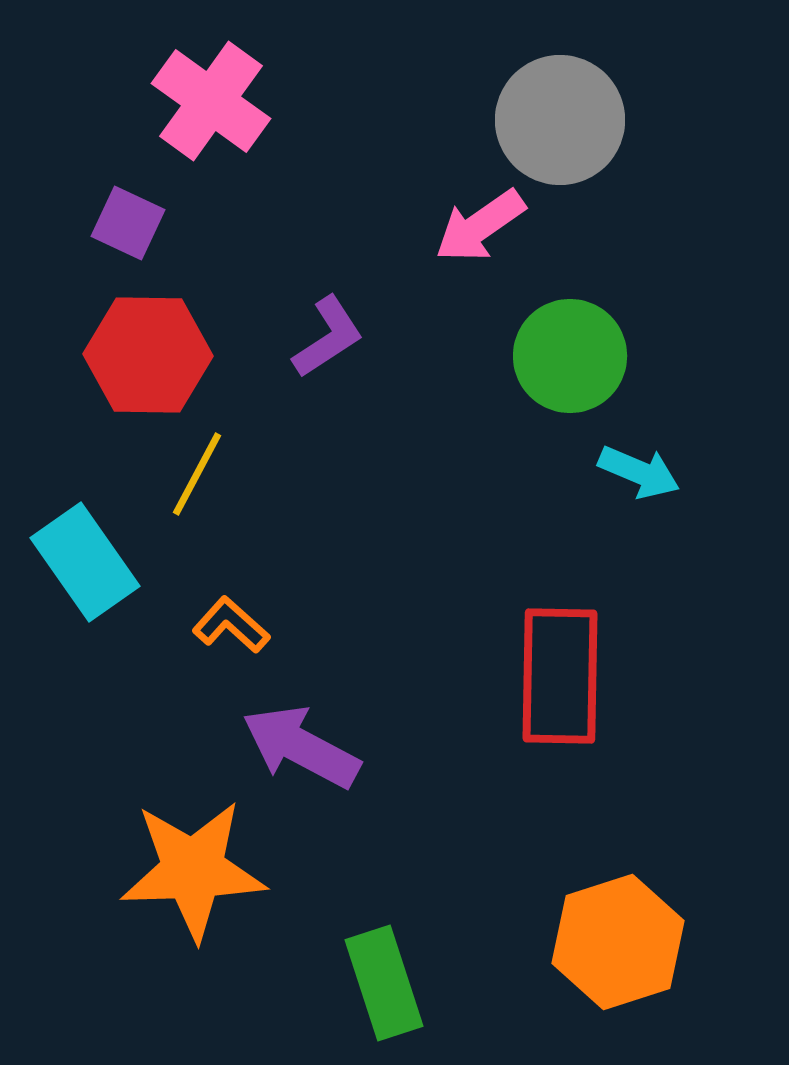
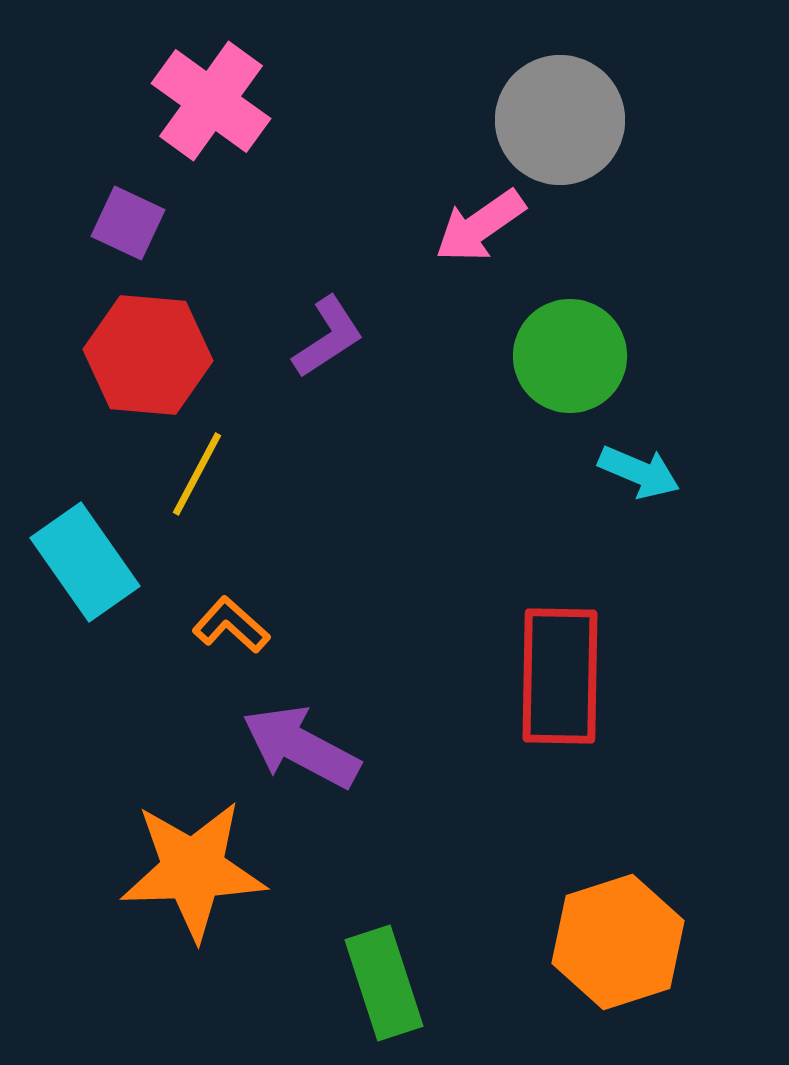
red hexagon: rotated 4 degrees clockwise
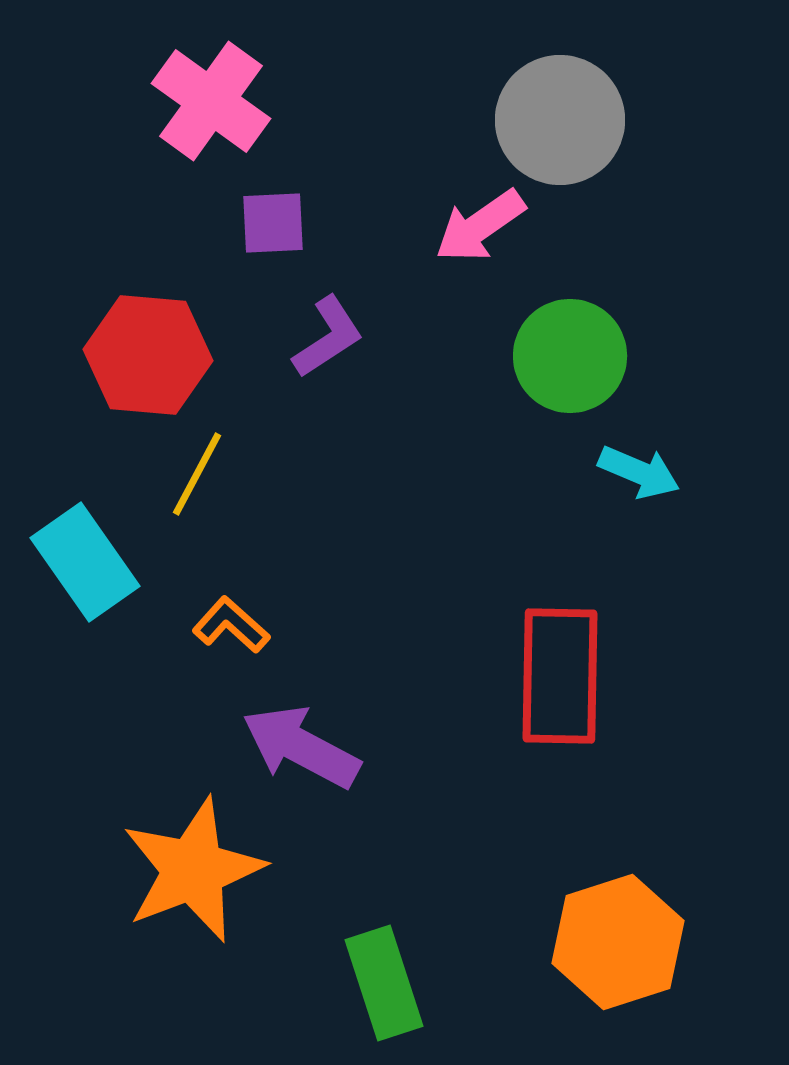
purple square: moved 145 px right; rotated 28 degrees counterclockwise
orange star: rotated 19 degrees counterclockwise
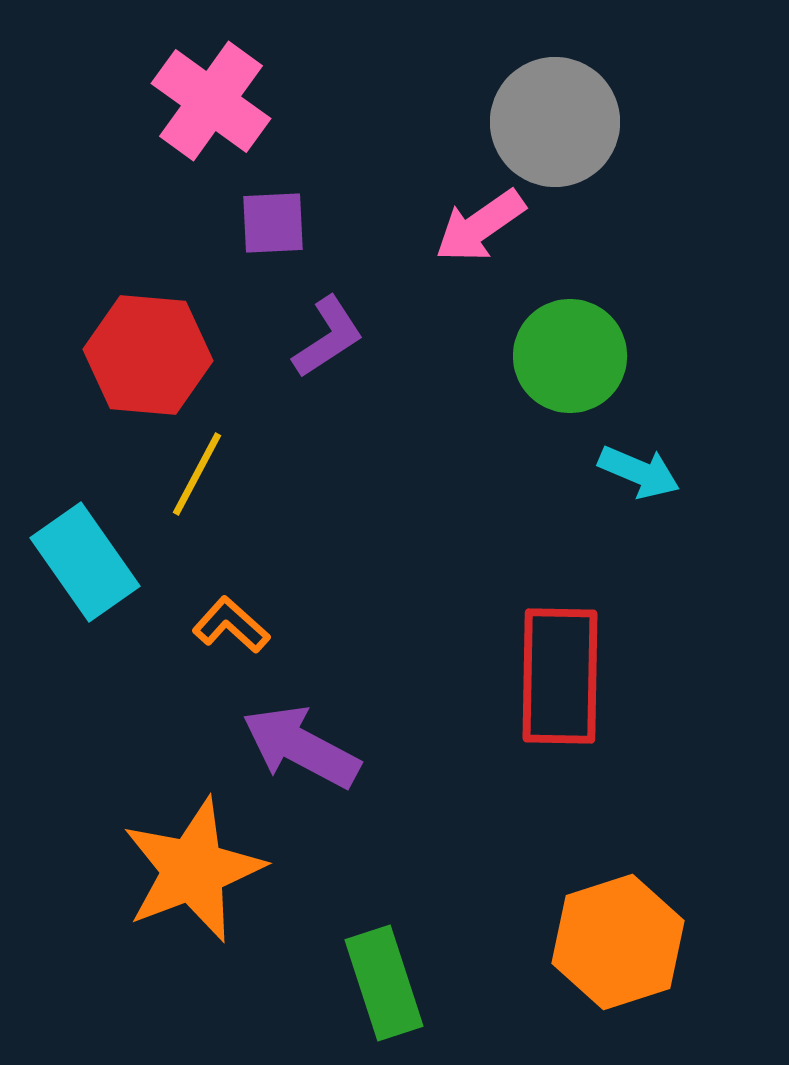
gray circle: moved 5 px left, 2 px down
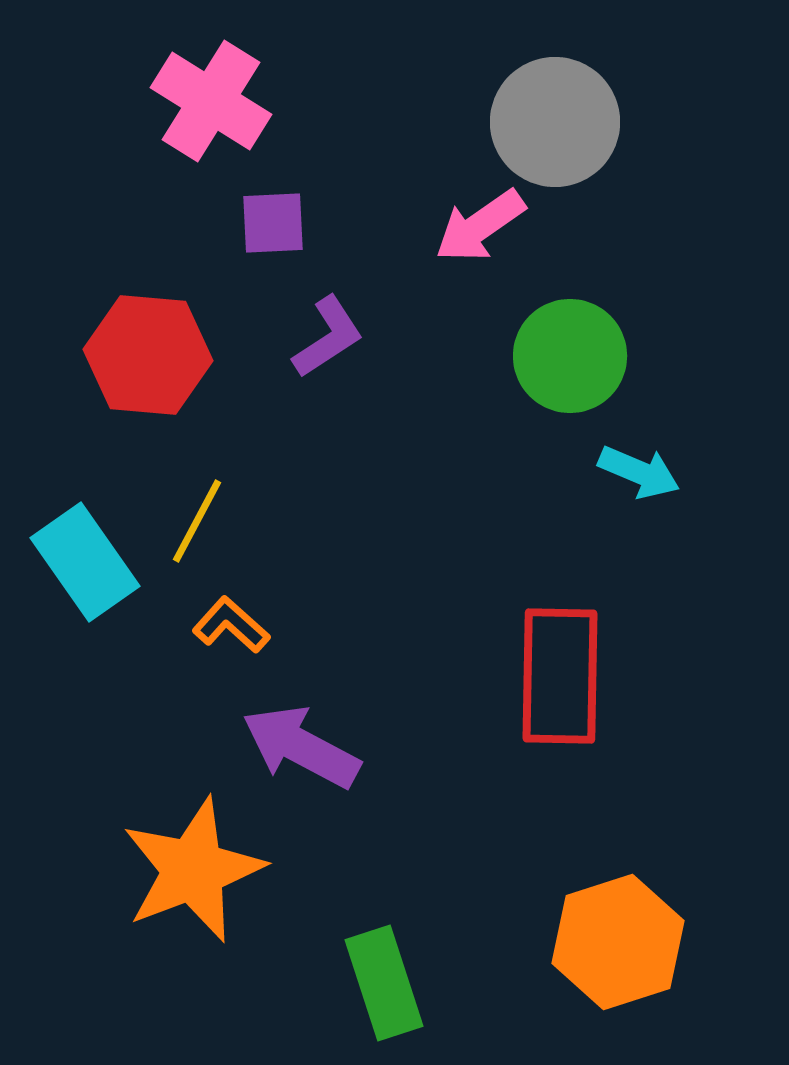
pink cross: rotated 4 degrees counterclockwise
yellow line: moved 47 px down
